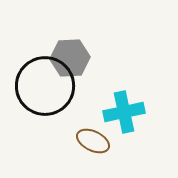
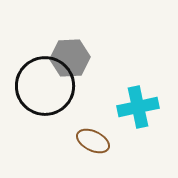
cyan cross: moved 14 px right, 5 px up
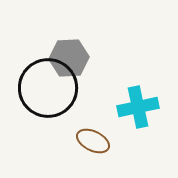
gray hexagon: moved 1 px left
black circle: moved 3 px right, 2 px down
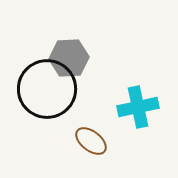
black circle: moved 1 px left, 1 px down
brown ellipse: moved 2 px left; rotated 12 degrees clockwise
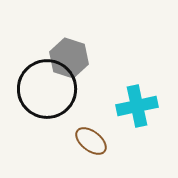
gray hexagon: rotated 21 degrees clockwise
cyan cross: moved 1 px left, 1 px up
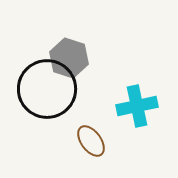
brown ellipse: rotated 16 degrees clockwise
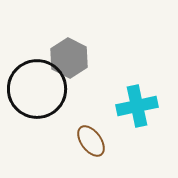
gray hexagon: rotated 9 degrees clockwise
black circle: moved 10 px left
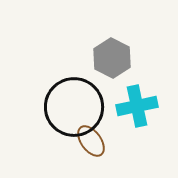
gray hexagon: moved 43 px right
black circle: moved 37 px right, 18 px down
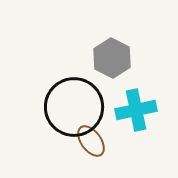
cyan cross: moved 1 px left, 4 px down
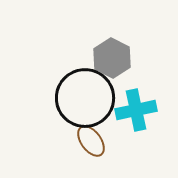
black circle: moved 11 px right, 9 px up
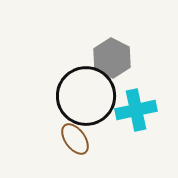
black circle: moved 1 px right, 2 px up
brown ellipse: moved 16 px left, 2 px up
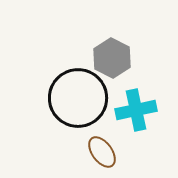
black circle: moved 8 px left, 2 px down
brown ellipse: moved 27 px right, 13 px down
